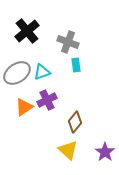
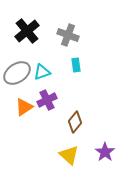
gray cross: moved 7 px up
yellow triangle: moved 1 px right, 5 px down
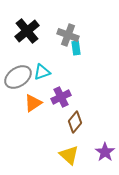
cyan rectangle: moved 17 px up
gray ellipse: moved 1 px right, 4 px down
purple cross: moved 14 px right, 3 px up
orange triangle: moved 9 px right, 4 px up
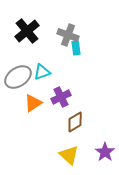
brown diamond: rotated 20 degrees clockwise
